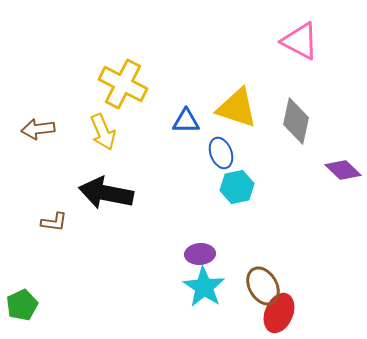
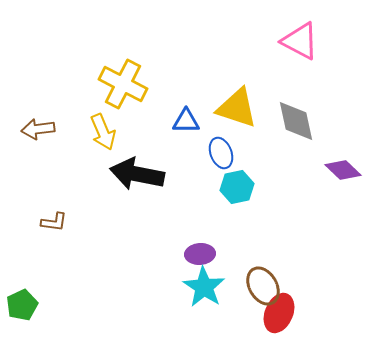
gray diamond: rotated 24 degrees counterclockwise
black arrow: moved 31 px right, 19 px up
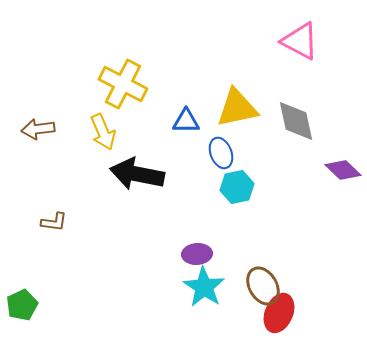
yellow triangle: rotated 30 degrees counterclockwise
purple ellipse: moved 3 px left
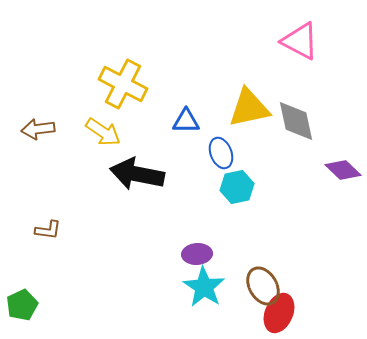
yellow triangle: moved 12 px right
yellow arrow: rotated 33 degrees counterclockwise
brown L-shape: moved 6 px left, 8 px down
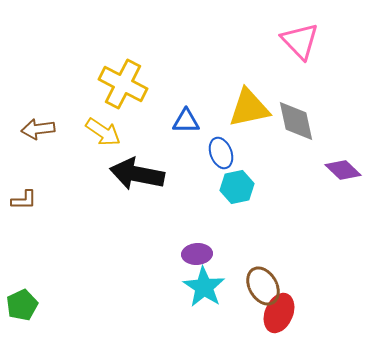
pink triangle: rotated 18 degrees clockwise
brown L-shape: moved 24 px left, 30 px up; rotated 8 degrees counterclockwise
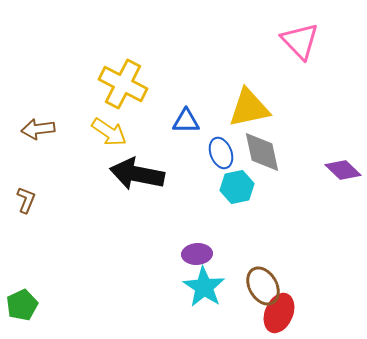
gray diamond: moved 34 px left, 31 px down
yellow arrow: moved 6 px right
brown L-shape: moved 2 px right; rotated 68 degrees counterclockwise
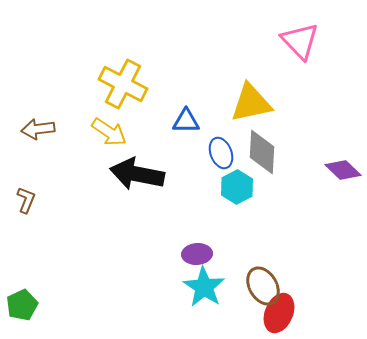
yellow triangle: moved 2 px right, 5 px up
gray diamond: rotated 15 degrees clockwise
cyan hexagon: rotated 16 degrees counterclockwise
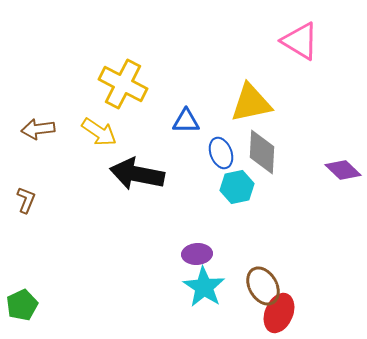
pink triangle: rotated 15 degrees counterclockwise
yellow arrow: moved 10 px left
cyan hexagon: rotated 16 degrees clockwise
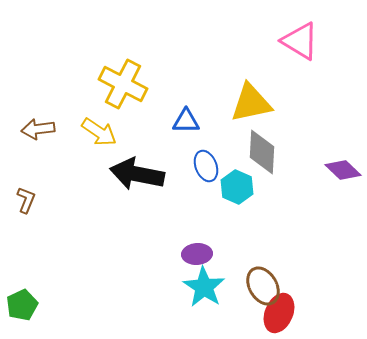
blue ellipse: moved 15 px left, 13 px down
cyan hexagon: rotated 24 degrees counterclockwise
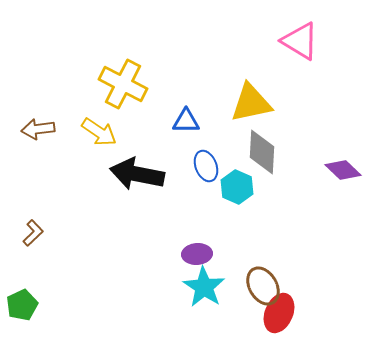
brown L-shape: moved 7 px right, 33 px down; rotated 24 degrees clockwise
